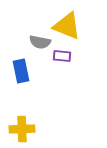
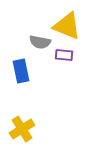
purple rectangle: moved 2 px right, 1 px up
yellow cross: rotated 30 degrees counterclockwise
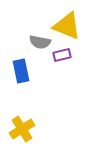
purple rectangle: moved 2 px left; rotated 18 degrees counterclockwise
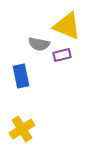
gray semicircle: moved 1 px left, 2 px down
blue rectangle: moved 5 px down
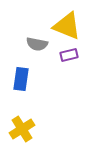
gray semicircle: moved 2 px left
purple rectangle: moved 7 px right
blue rectangle: moved 3 px down; rotated 20 degrees clockwise
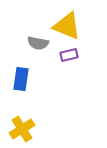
gray semicircle: moved 1 px right, 1 px up
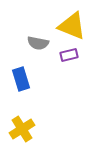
yellow triangle: moved 5 px right
blue rectangle: rotated 25 degrees counterclockwise
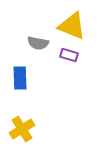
purple rectangle: rotated 30 degrees clockwise
blue rectangle: moved 1 px left, 1 px up; rotated 15 degrees clockwise
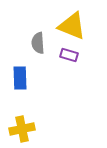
gray semicircle: rotated 75 degrees clockwise
yellow cross: rotated 20 degrees clockwise
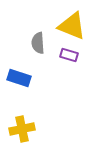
blue rectangle: moved 1 px left; rotated 70 degrees counterclockwise
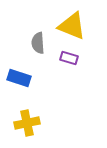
purple rectangle: moved 3 px down
yellow cross: moved 5 px right, 6 px up
